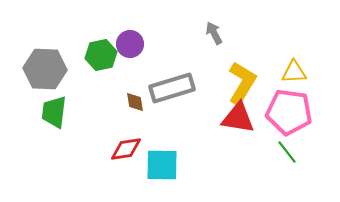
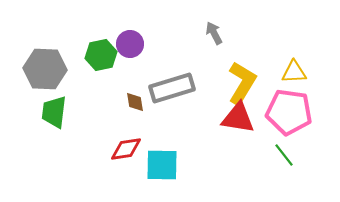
green line: moved 3 px left, 3 px down
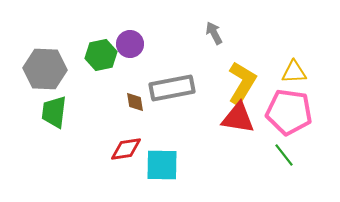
gray rectangle: rotated 6 degrees clockwise
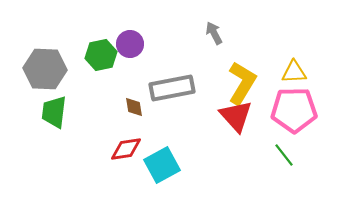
brown diamond: moved 1 px left, 5 px down
pink pentagon: moved 5 px right, 2 px up; rotated 9 degrees counterclockwise
red triangle: moved 2 px left, 2 px up; rotated 39 degrees clockwise
cyan square: rotated 30 degrees counterclockwise
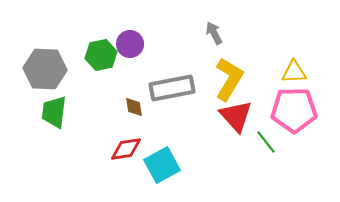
yellow L-shape: moved 13 px left, 4 px up
green line: moved 18 px left, 13 px up
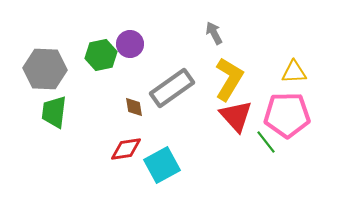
gray rectangle: rotated 24 degrees counterclockwise
pink pentagon: moved 7 px left, 5 px down
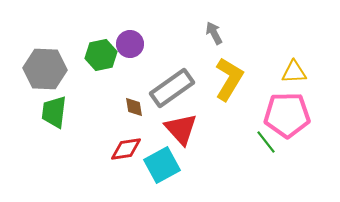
red triangle: moved 55 px left, 13 px down
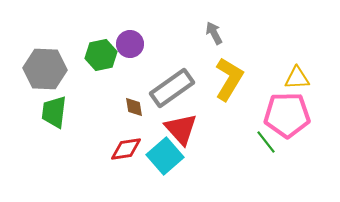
yellow triangle: moved 3 px right, 6 px down
cyan square: moved 3 px right, 9 px up; rotated 12 degrees counterclockwise
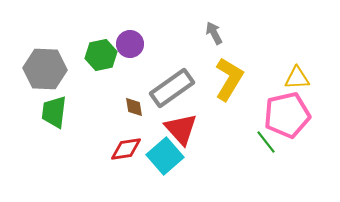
pink pentagon: rotated 12 degrees counterclockwise
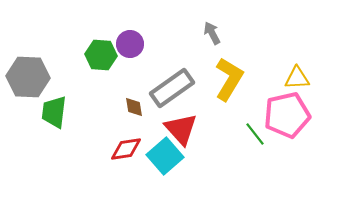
gray arrow: moved 2 px left
green hexagon: rotated 16 degrees clockwise
gray hexagon: moved 17 px left, 8 px down
green line: moved 11 px left, 8 px up
